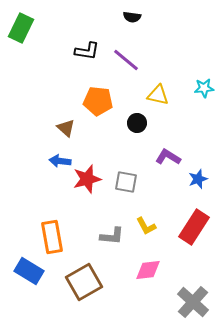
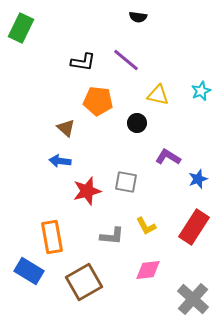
black semicircle: moved 6 px right
black L-shape: moved 4 px left, 11 px down
cyan star: moved 3 px left, 3 px down; rotated 18 degrees counterclockwise
red star: moved 12 px down
gray cross: moved 3 px up
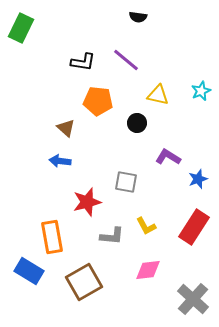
red star: moved 11 px down
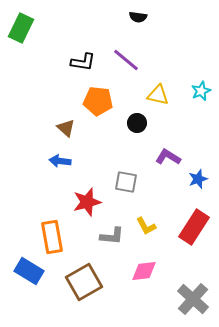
pink diamond: moved 4 px left, 1 px down
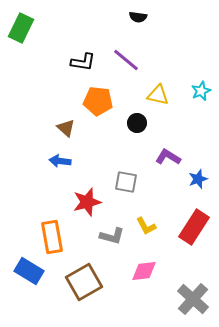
gray L-shape: rotated 10 degrees clockwise
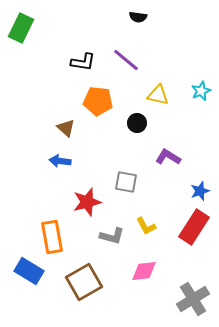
blue star: moved 2 px right, 12 px down
gray cross: rotated 16 degrees clockwise
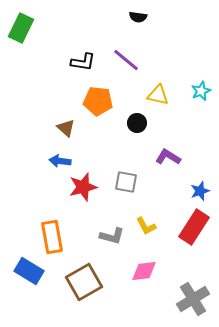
red star: moved 4 px left, 15 px up
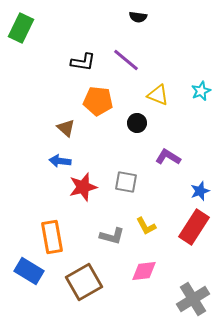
yellow triangle: rotated 10 degrees clockwise
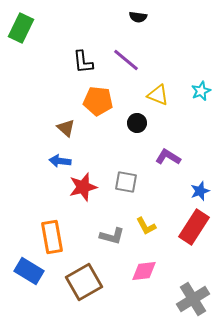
black L-shape: rotated 75 degrees clockwise
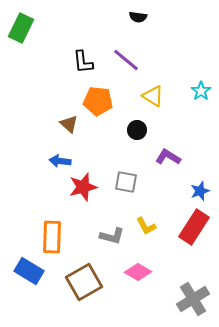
cyan star: rotated 12 degrees counterclockwise
yellow triangle: moved 5 px left, 1 px down; rotated 10 degrees clockwise
black circle: moved 7 px down
brown triangle: moved 3 px right, 4 px up
orange rectangle: rotated 12 degrees clockwise
pink diamond: moved 6 px left, 1 px down; rotated 36 degrees clockwise
